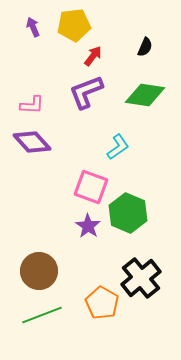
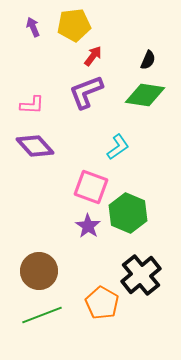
black semicircle: moved 3 px right, 13 px down
purple diamond: moved 3 px right, 4 px down
black cross: moved 3 px up
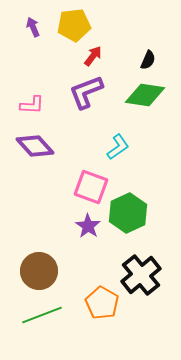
green hexagon: rotated 12 degrees clockwise
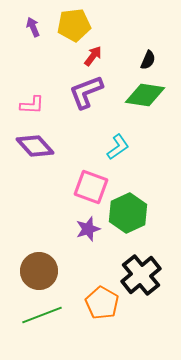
purple star: moved 3 px down; rotated 20 degrees clockwise
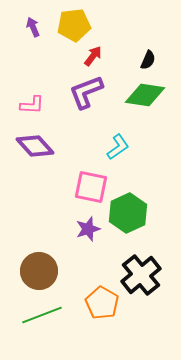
pink square: rotated 8 degrees counterclockwise
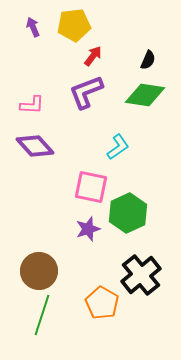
green line: rotated 51 degrees counterclockwise
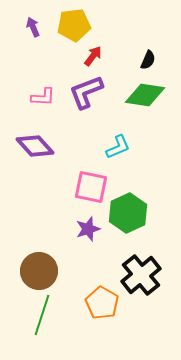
pink L-shape: moved 11 px right, 8 px up
cyan L-shape: rotated 12 degrees clockwise
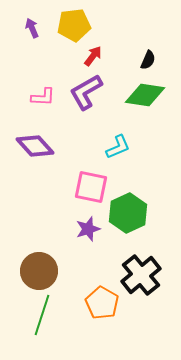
purple arrow: moved 1 px left, 1 px down
purple L-shape: rotated 9 degrees counterclockwise
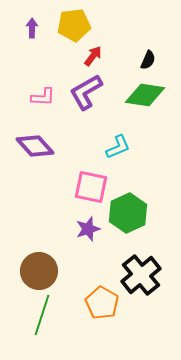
purple arrow: rotated 24 degrees clockwise
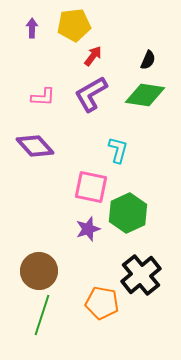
purple L-shape: moved 5 px right, 2 px down
cyan L-shape: moved 3 px down; rotated 52 degrees counterclockwise
orange pentagon: rotated 20 degrees counterclockwise
